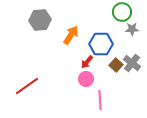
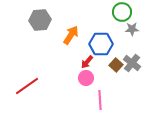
pink circle: moved 1 px up
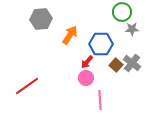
gray hexagon: moved 1 px right, 1 px up
orange arrow: moved 1 px left
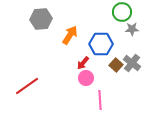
red arrow: moved 4 px left, 1 px down
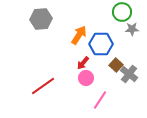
orange arrow: moved 9 px right
gray cross: moved 3 px left, 11 px down
red line: moved 16 px right
pink line: rotated 36 degrees clockwise
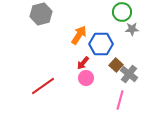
gray hexagon: moved 5 px up; rotated 10 degrees counterclockwise
pink line: moved 20 px right; rotated 18 degrees counterclockwise
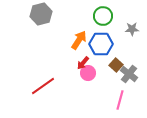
green circle: moved 19 px left, 4 px down
orange arrow: moved 5 px down
pink circle: moved 2 px right, 5 px up
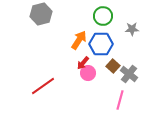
brown square: moved 3 px left, 1 px down
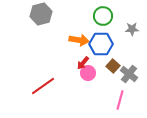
orange arrow: rotated 66 degrees clockwise
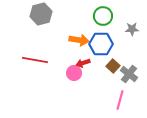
red arrow: rotated 32 degrees clockwise
pink circle: moved 14 px left
red line: moved 8 px left, 26 px up; rotated 45 degrees clockwise
